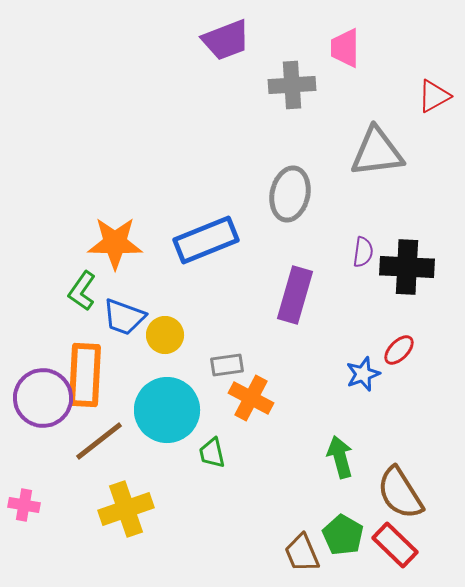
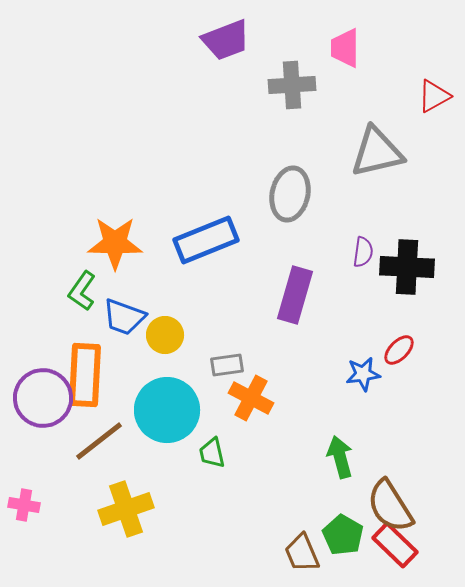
gray triangle: rotated 6 degrees counterclockwise
blue star: rotated 12 degrees clockwise
brown semicircle: moved 10 px left, 13 px down
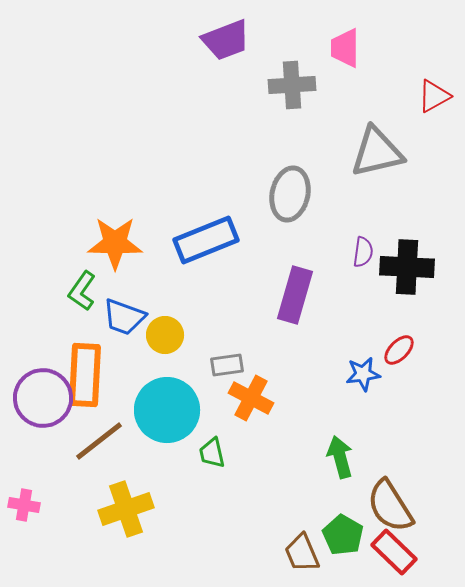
red rectangle: moved 1 px left, 7 px down
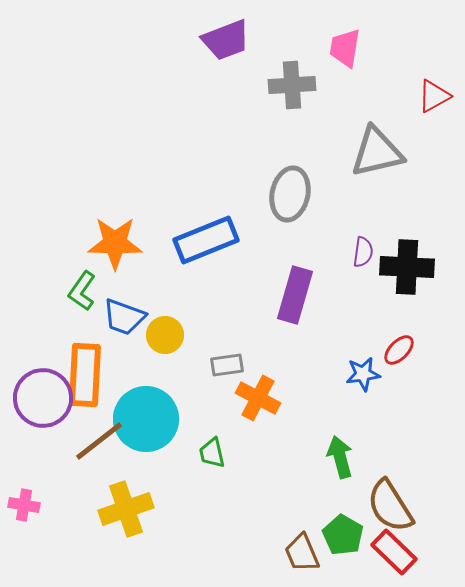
pink trapezoid: rotated 9 degrees clockwise
orange cross: moved 7 px right
cyan circle: moved 21 px left, 9 px down
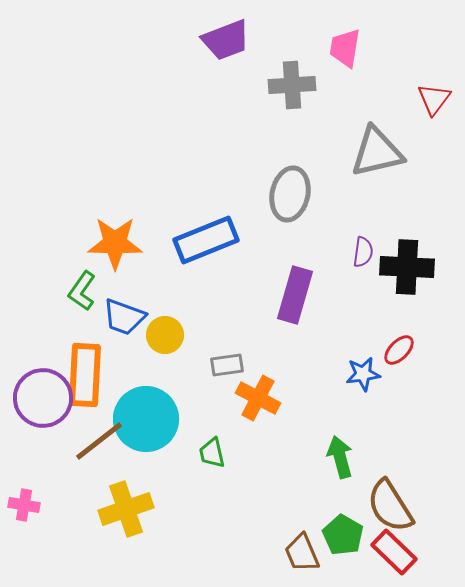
red triangle: moved 3 px down; rotated 24 degrees counterclockwise
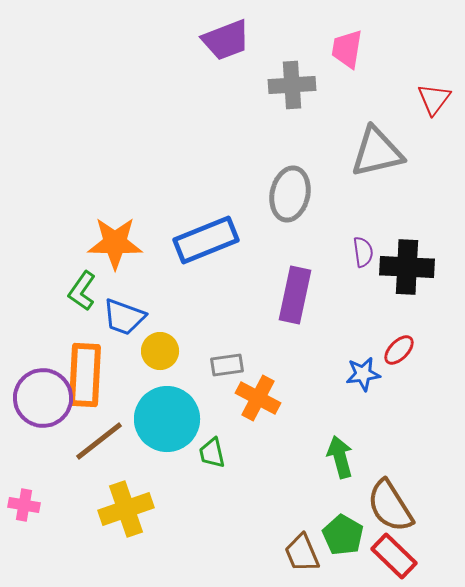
pink trapezoid: moved 2 px right, 1 px down
purple semicircle: rotated 16 degrees counterclockwise
purple rectangle: rotated 4 degrees counterclockwise
yellow circle: moved 5 px left, 16 px down
cyan circle: moved 21 px right
red rectangle: moved 4 px down
